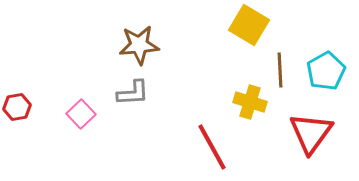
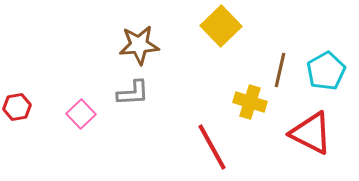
yellow square: moved 28 px left, 1 px down; rotated 15 degrees clockwise
brown line: rotated 16 degrees clockwise
red triangle: rotated 39 degrees counterclockwise
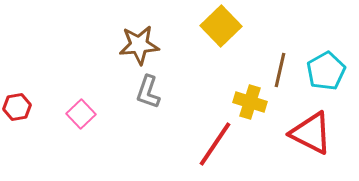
gray L-shape: moved 15 px right, 1 px up; rotated 112 degrees clockwise
red line: moved 3 px right, 3 px up; rotated 63 degrees clockwise
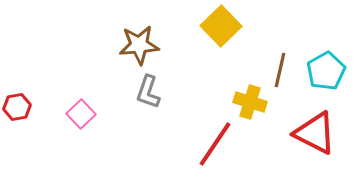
red triangle: moved 4 px right
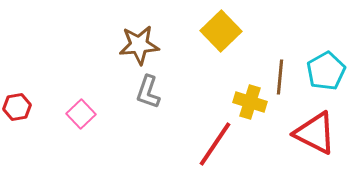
yellow square: moved 5 px down
brown line: moved 7 px down; rotated 8 degrees counterclockwise
